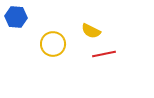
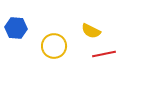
blue hexagon: moved 11 px down
yellow circle: moved 1 px right, 2 px down
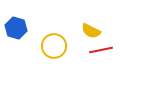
blue hexagon: rotated 10 degrees clockwise
red line: moved 3 px left, 4 px up
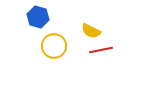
blue hexagon: moved 22 px right, 11 px up
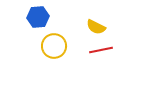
blue hexagon: rotated 20 degrees counterclockwise
yellow semicircle: moved 5 px right, 4 px up
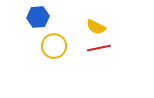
red line: moved 2 px left, 2 px up
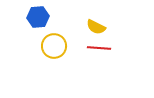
red line: rotated 15 degrees clockwise
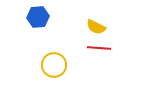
yellow circle: moved 19 px down
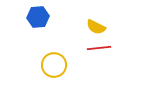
red line: rotated 10 degrees counterclockwise
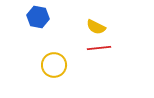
blue hexagon: rotated 15 degrees clockwise
